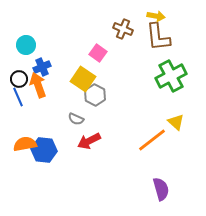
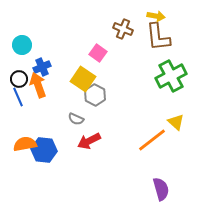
cyan circle: moved 4 px left
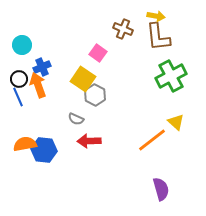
red arrow: rotated 25 degrees clockwise
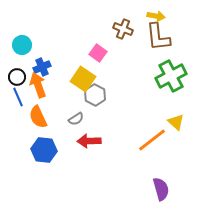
black circle: moved 2 px left, 2 px up
gray semicircle: rotated 56 degrees counterclockwise
orange semicircle: moved 13 px right, 27 px up; rotated 105 degrees counterclockwise
